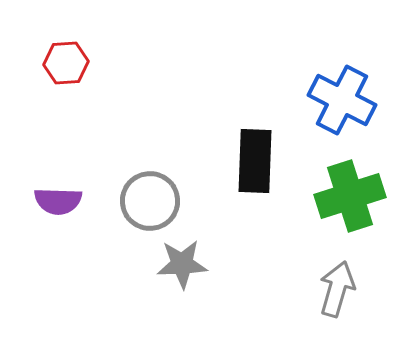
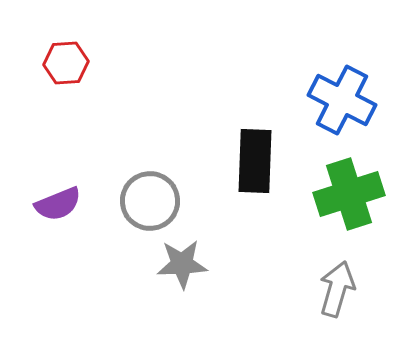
green cross: moved 1 px left, 2 px up
purple semicircle: moved 3 px down; rotated 24 degrees counterclockwise
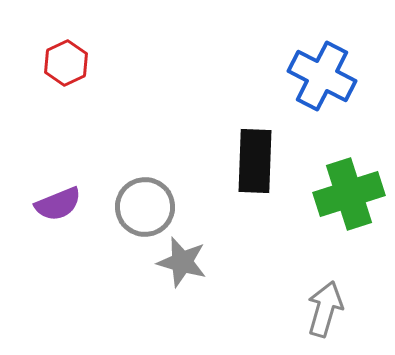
red hexagon: rotated 21 degrees counterclockwise
blue cross: moved 20 px left, 24 px up
gray circle: moved 5 px left, 6 px down
gray star: moved 2 px up; rotated 18 degrees clockwise
gray arrow: moved 12 px left, 20 px down
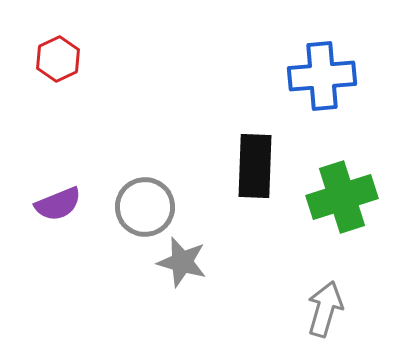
red hexagon: moved 8 px left, 4 px up
blue cross: rotated 32 degrees counterclockwise
black rectangle: moved 5 px down
green cross: moved 7 px left, 3 px down
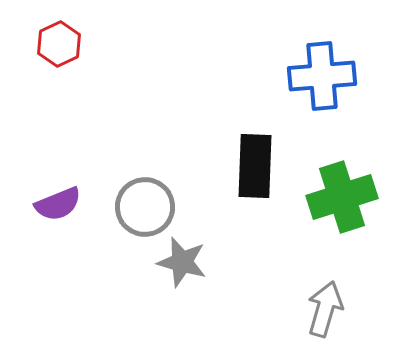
red hexagon: moved 1 px right, 15 px up
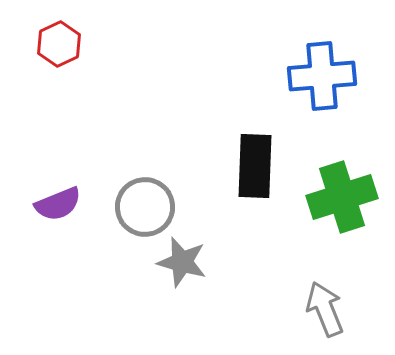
gray arrow: rotated 38 degrees counterclockwise
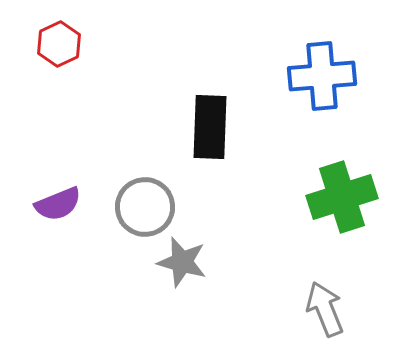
black rectangle: moved 45 px left, 39 px up
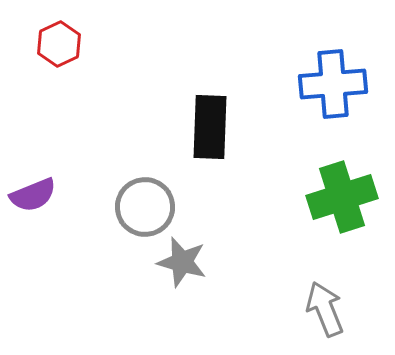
blue cross: moved 11 px right, 8 px down
purple semicircle: moved 25 px left, 9 px up
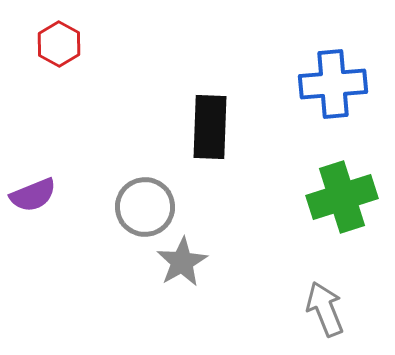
red hexagon: rotated 6 degrees counterclockwise
gray star: rotated 27 degrees clockwise
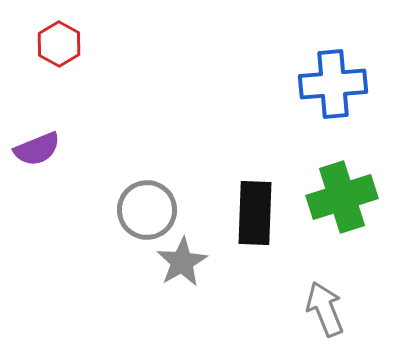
black rectangle: moved 45 px right, 86 px down
purple semicircle: moved 4 px right, 46 px up
gray circle: moved 2 px right, 3 px down
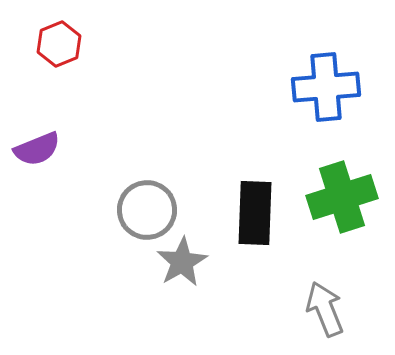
red hexagon: rotated 9 degrees clockwise
blue cross: moved 7 px left, 3 px down
